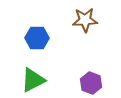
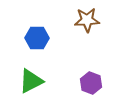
brown star: moved 2 px right
green triangle: moved 2 px left, 1 px down
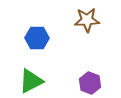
purple hexagon: moved 1 px left
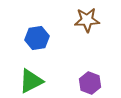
blue hexagon: rotated 10 degrees counterclockwise
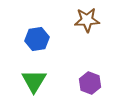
blue hexagon: moved 1 px down
green triangle: moved 3 px right; rotated 32 degrees counterclockwise
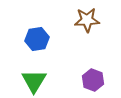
purple hexagon: moved 3 px right, 3 px up
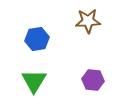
brown star: moved 1 px right, 1 px down
purple hexagon: rotated 15 degrees counterclockwise
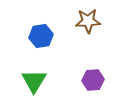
blue hexagon: moved 4 px right, 3 px up
purple hexagon: rotated 10 degrees counterclockwise
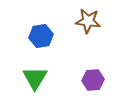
brown star: rotated 10 degrees clockwise
green triangle: moved 1 px right, 3 px up
